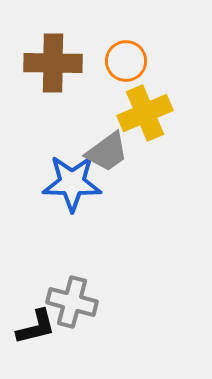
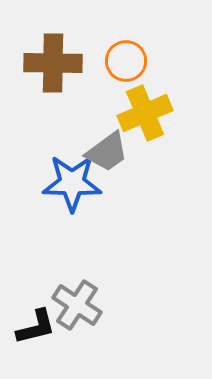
gray cross: moved 5 px right, 3 px down; rotated 18 degrees clockwise
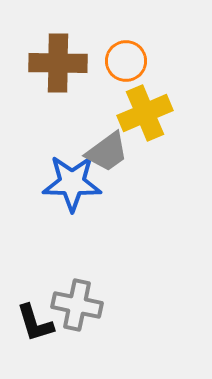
brown cross: moved 5 px right
gray cross: rotated 21 degrees counterclockwise
black L-shape: moved 1 px left, 4 px up; rotated 87 degrees clockwise
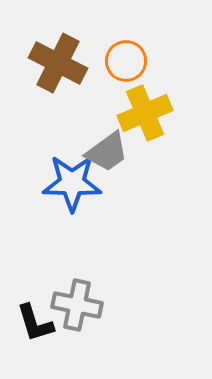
brown cross: rotated 26 degrees clockwise
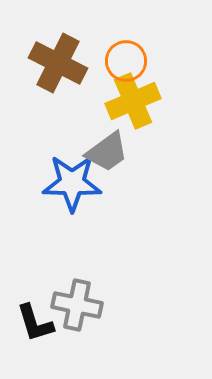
yellow cross: moved 12 px left, 12 px up
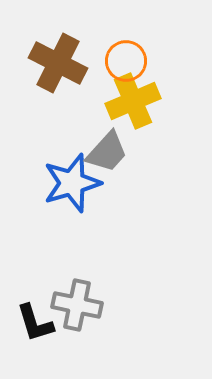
gray trapezoid: rotated 12 degrees counterclockwise
blue star: rotated 18 degrees counterclockwise
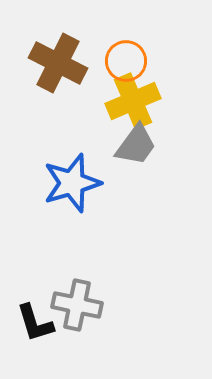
gray trapezoid: moved 29 px right, 7 px up; rotated 6 degrees counterclockwise
